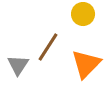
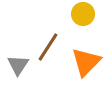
orange triangle: moved 2 px up
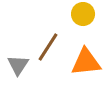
orange triangle: rotated 40 degrees clockwise
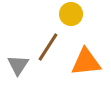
yellow circle: moved 12 px left
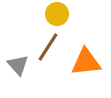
yellow circle: moved 14 px left
gray triangle: rotated 15 degrees counterclockwise
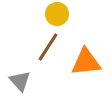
gray triangle: moved 2 px right, 16 px down
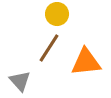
brown line: moved 1 px right, 1 px down
